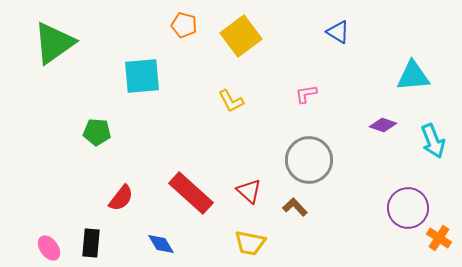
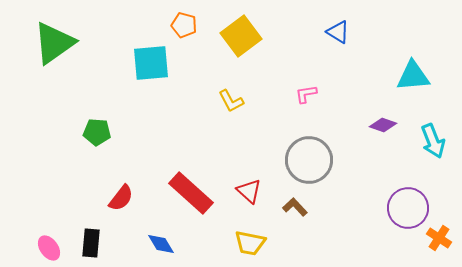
cyan square: moved 9 px right, 13 px up
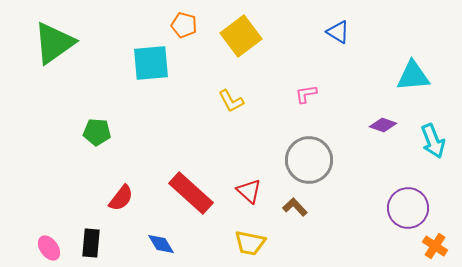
orange cross: moved 4 px left, 8 px down
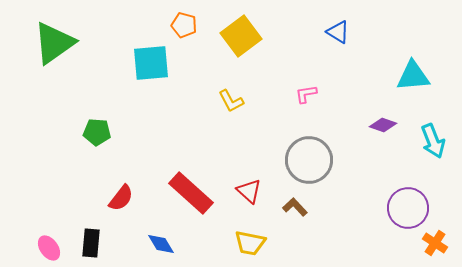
orange cross: moved 3 px up
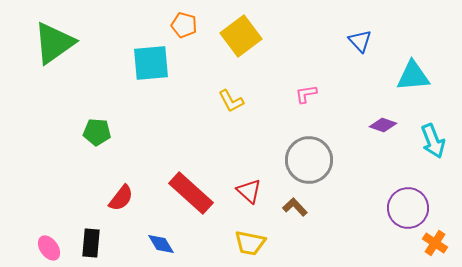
blue triangle: moved 22 px right, 9 px down; rotated 15 degrees clockwise
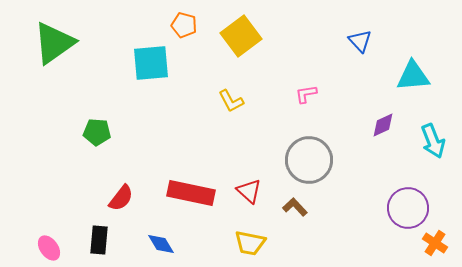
purple diamond: rotated 44 degrees counterclockwise
red rectangle: rotated 30 degrees counterclockwise
black rectangle: moved 8 px right, 3 px up
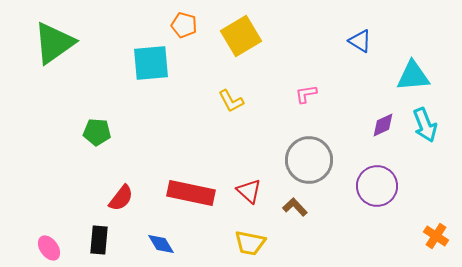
yellow square: rotated 6 degrees clockwise
blue triangle: rotated 15 degrees counterclockwise
cyan arrow: moved 8 px left, 16 px up
purple circle: moved 31 px left, 22 px up
orange cross: moved 1 px right, 7 px up
